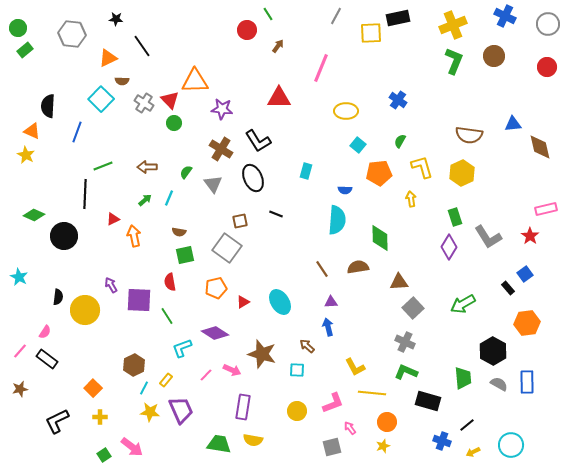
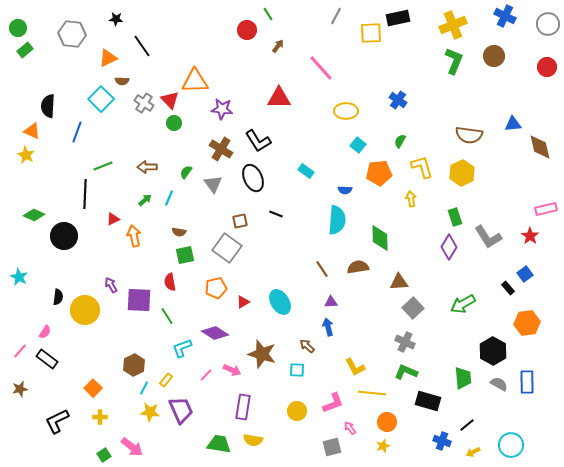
pink line at (321, 68): rotated 64 degrees counterclockwise
cyan rectangle at (306, 171): rotated 70 degrees counterclockwise
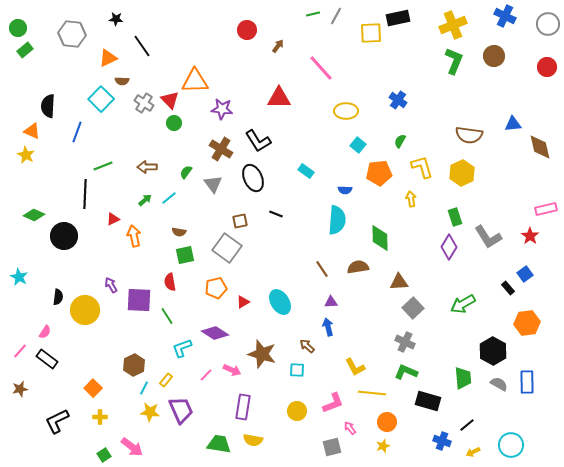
green line at (268, 14): moved 45 px right; rotated 72 degrees counterclockwise
cyan line at (169, 198): rotated 28 degrees clockwise
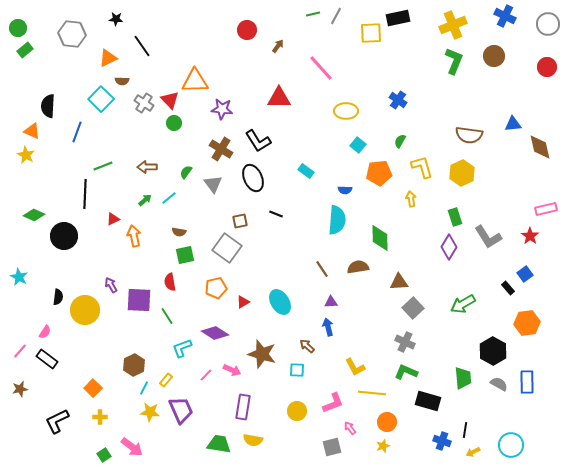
black line at (467, 425): moved 2 px left, 5 px down; rotated 42 degrees counterclockwise
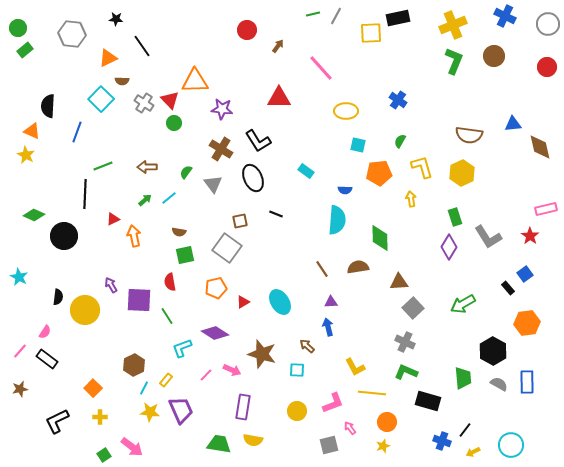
cyan square at (358, 145): rotated 28 degrees counterclockwise
black line at (465, 430): rotated 28 degrees clockwise
gray square at (332, 447): moved 3 px left, 2 px up
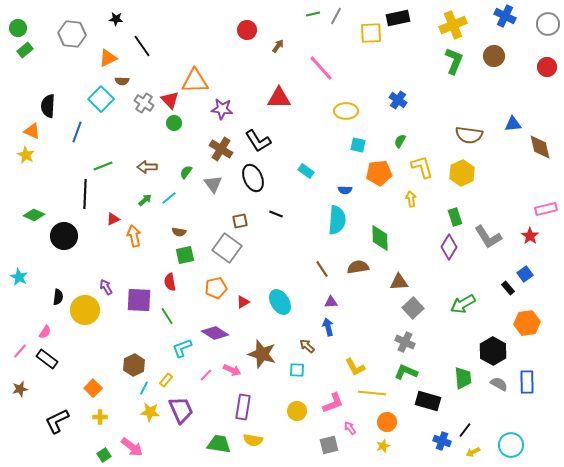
purple arrow at (111, 285): moved 5 px left, 2 px down
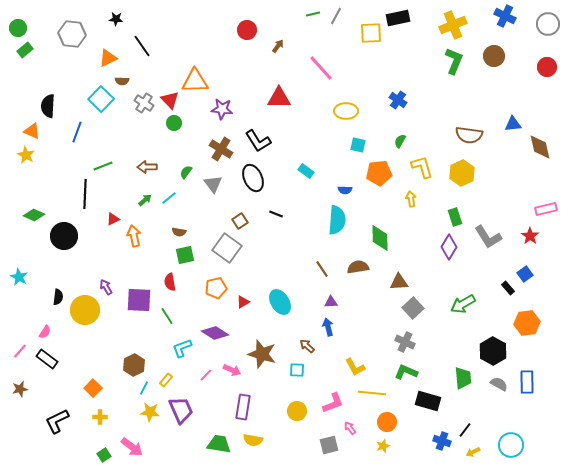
brown square at (240, 221): rotated 21 degrees counterclockwise
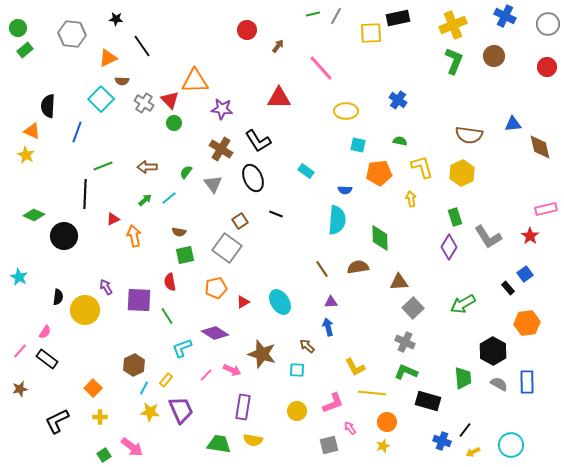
green semicircle at (400, 141): rotated 72 degrees clockwise
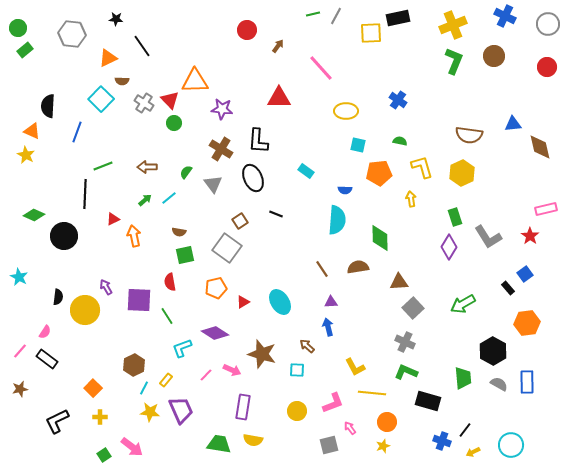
black L-shape at (258, 141): rotated 36 degrees clockwise
